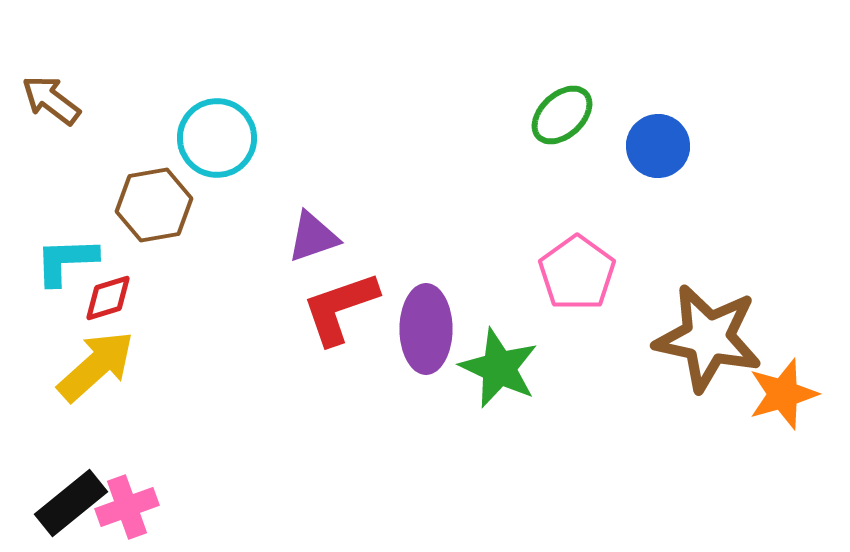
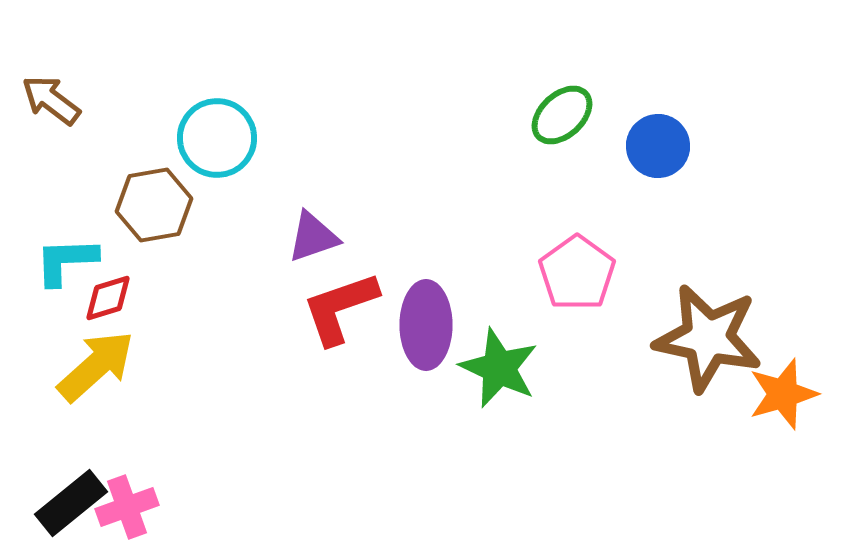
purple ellipse: moved 4 px up
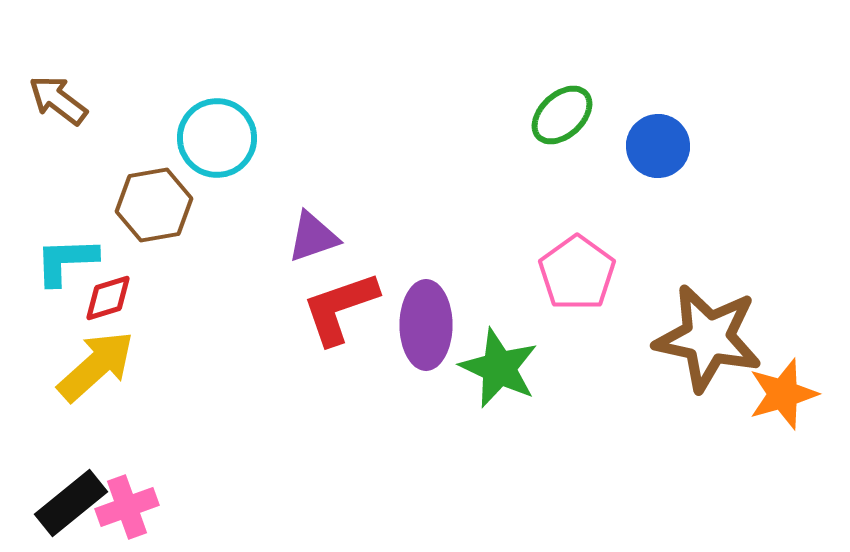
brown arrow: moved 7 px right
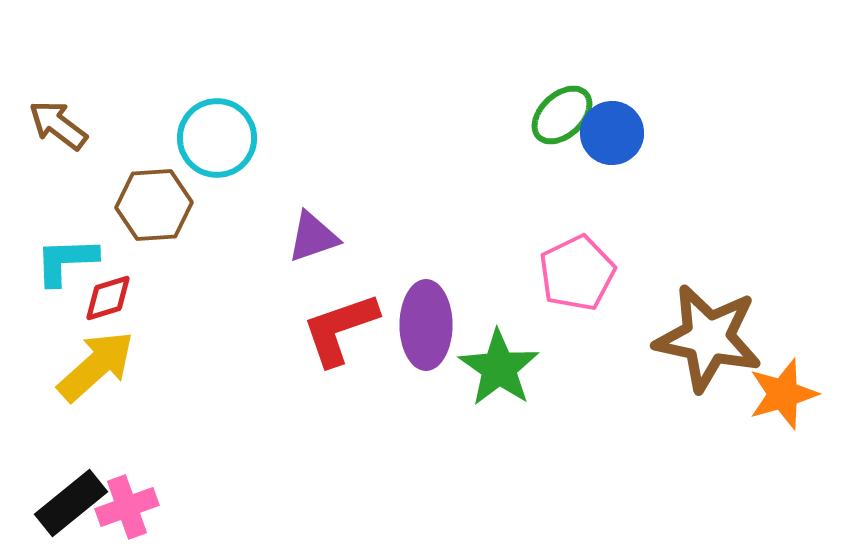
brown arrow: moved 25 px down
blue circle: moved 46 px left, 13 px up
brown hexagon: rotated 6 degrees clockwise
pink pentagon: rotated 10 degrees clockwise
red L-shape: moved 21 px down
green star: rotated 10 degrees clockwise
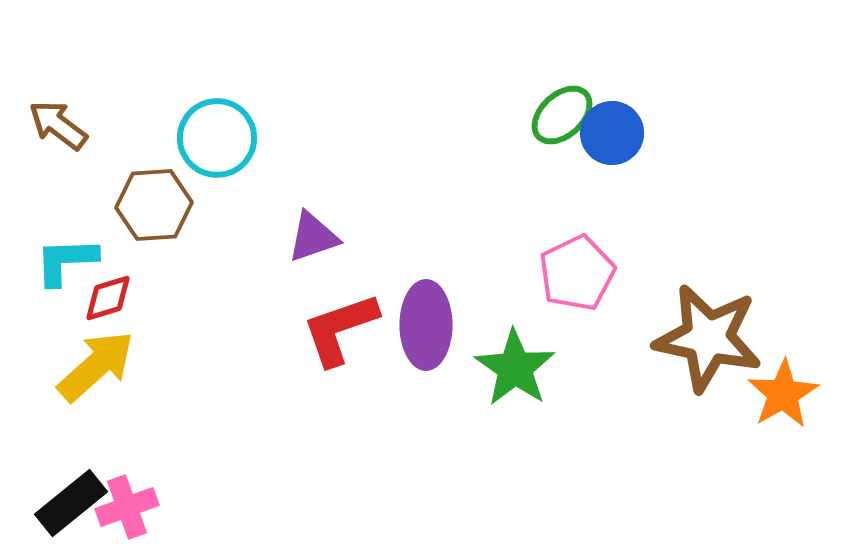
green star: moved 16 px right
orange star: rotated 14 degrees counterclockwise
